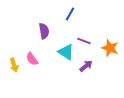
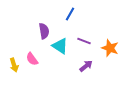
cyan triangle: moved 6 px left, 6 px up
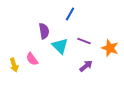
cyan triangle: rotated 12 degrees clockwise
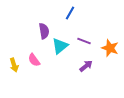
blue line: moved 1 px up
cyan triangle: rotated 36 degrees clockwise
pink semicircle: moved 2 px right, 1 px down
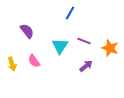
purple semicircle: moved 17 px left; rotated 28 degrees counterclockwise
cyan triangle: rotated 18 degrees counterclockwise
pink semicircle: moved 1 px down
yellow arrow: moved 2 px left, 1 px up
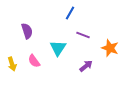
purple semicircle: rotated 21 degrees clockwise
purple line: moved 1 px left, 6 px up
cyan triangle: moved 2 px left, 2 px down
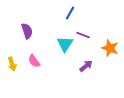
cyan triangle: moved 7 px right, 4 px up
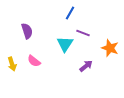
purple line: moved 2 px up
pink semicircle: rotated 16 degrees counterclockwise
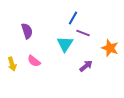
blue line: moved 3 px right, 5 px down
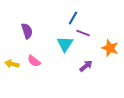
yellow arrow: rotated 120 degrees clockwise
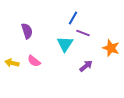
orange star: moved 1 px right
yellow arrow: moved 1 px up
